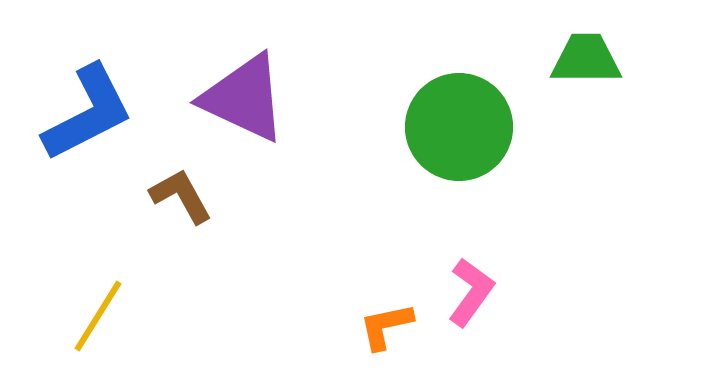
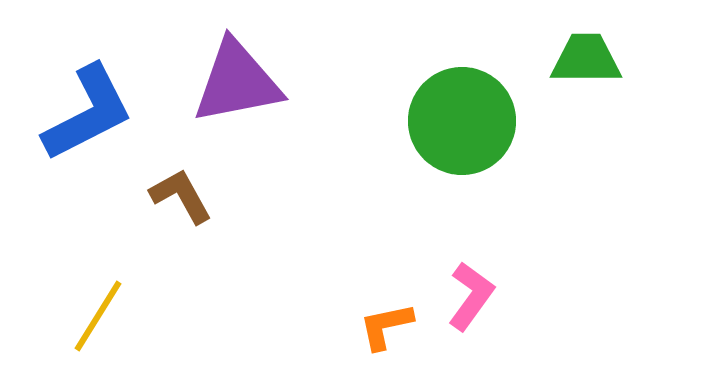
purple triangle: moved 7 px left, 16 px up; rotated 36 degrees counterclockwise
green circle: moved 3 px right, 6 px up
pink L-shape: moved 4 px down
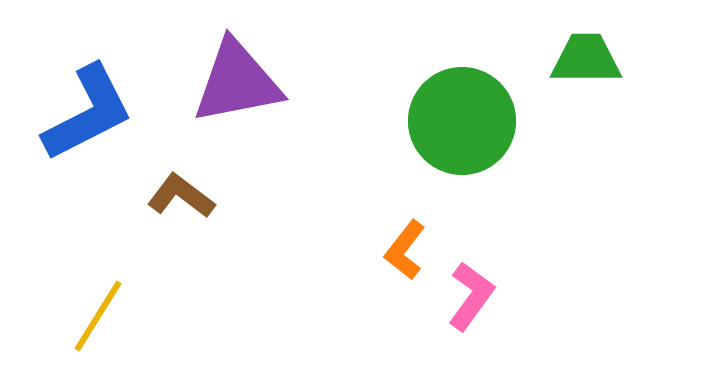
brown L-shape: rotated 24 degrees counterclockwise
orange L-shape: moved 19 px right, 76 px up; rotated 40 degrees counterclockwise
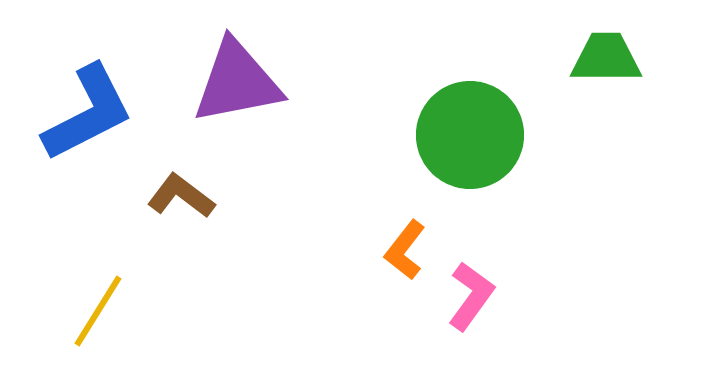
green trapezoid: moved 20 px right, 1 px up
green circle: moved 8 px right, 14 px down
yellow line: moved 5 px up
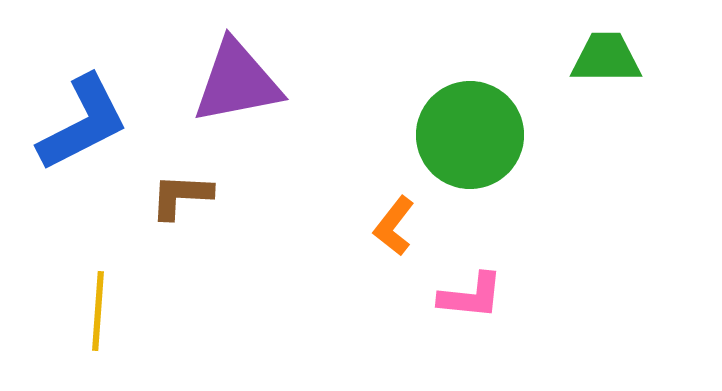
blue L-shape: moved 5 px left, 10 px down
brown L-shape: rotated 34 degrees counterclockwise
orange L-shape: moved 11 px left, 24 px up
pink L-shape: rotated 60 degrees clockwise
yellow line: rotated 28 degrees counterclockwise
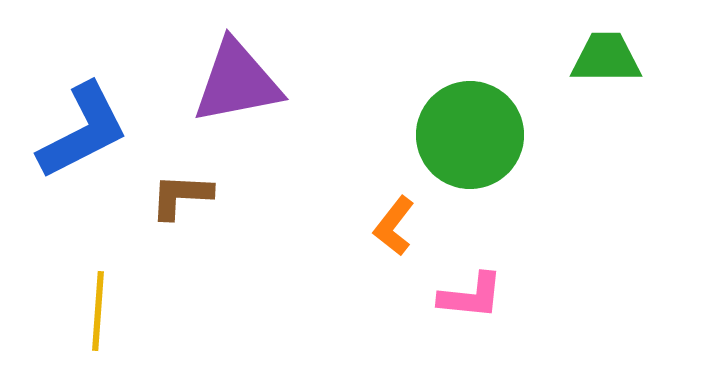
blue L-shape: moved 8 px down
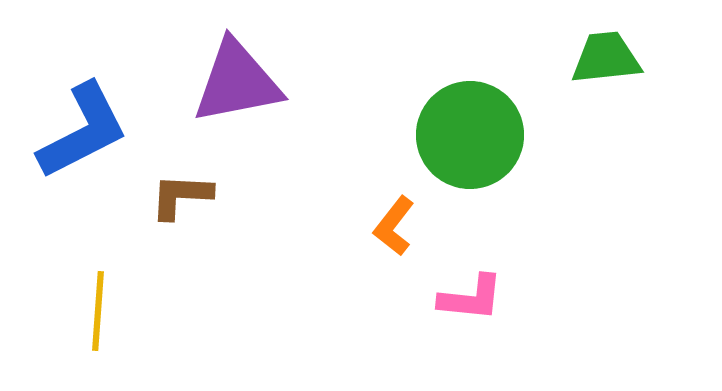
green trapezoid: rotated 6 degrees counterclockwise
pink L-shape: moved 2 px down
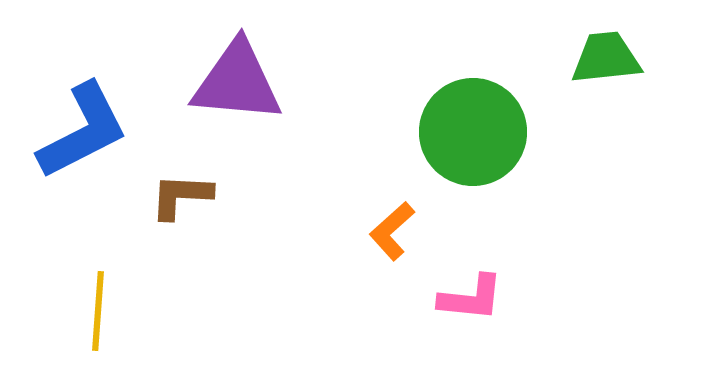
purple triangle: rotated 16 degrees clockwise
green circle: moved 3 px right, 3 px up
orange L-shape: moved 2 px left, 5 px down; rotated 10 degrees clockwise
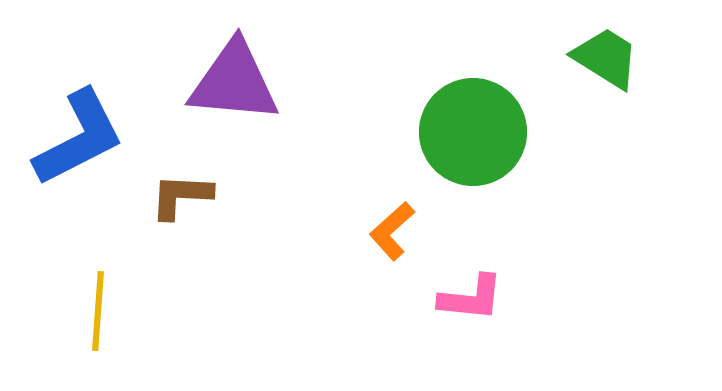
green trapezoid: rotated 38 degrees clockwise
purple triangle: moved 3 px left
blue L-shape: moved 4 px left, 7 px down
